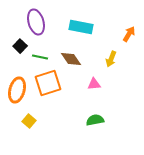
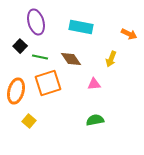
orange arrow: rotated 84 degrees clockwise
orange ellipse: moved 1 px left, 1 px down
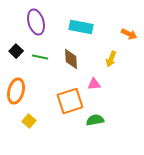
black square: moved 4 px left, 5 px down
brown diamond: rotated 30 degrees clockwise
orange square: moved 22 px right, 18 px down
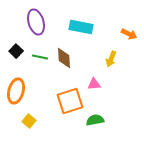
brown diamond: moved 7 px left, 1 px up
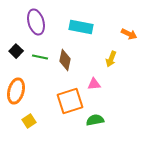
brown diamond: moved 1 px right, 2 px down; rotated 15 degrees clockwise
yellow square: rotated 16 degrees clockwise
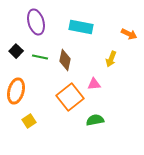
orange square: moved 4 px up; rotated 20 degrees counterclockwise
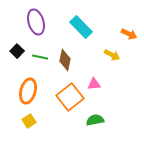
cyan rectangle: rotated 35 degrees clockwise
black square: moved 1 px right
yellow arrow: moved 1 px right, 4 px up; rotated 84 degrees counterclockwise
orange ellipse: moved 12 px right
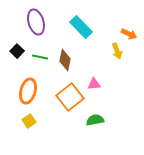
yellow arrow: moved 5 px right, 4 px up; rotated 42 degrees clockwise
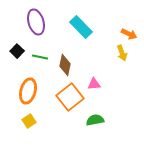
yellow arrow: moved 5 px right, 2 px down
brown diamond: moved 5 px down
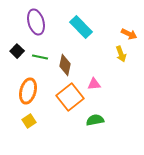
yellow arrow: moved 1 px left, 1 px down
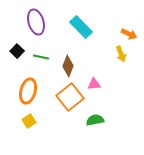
green line: moved 1 px right
brown diamond: moved 3 px right, 1 px down; rotated 10 degrees clockwise
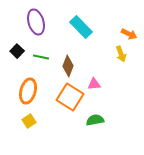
orange square: rotated 20 degrees counterclockwise
